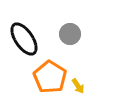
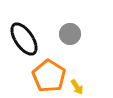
orange pentagon: moved 1 px left, 1 px up
yellow arrow: moved 1 px left, 1 px down
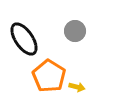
gray circle: moved 5 px right, 3 px up
yellow arrow: rotated 42 degrees counterclockwise
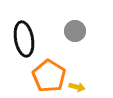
black ellipse: rotated 24 degrees clockwise
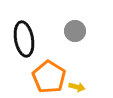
orange pentagon: moved 1 px down
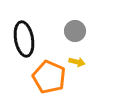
orange pentagon: rotated 8 degrees counterclockwise
yellow arrow: moved 25 px up
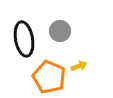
gray circle: moved 15 px left
yellow arrow: moved 2 px right, 4 px down; rotated 35 degrees counterclockwise
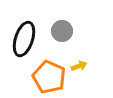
gray circle: moved 2 px right
black ellipse: rotated 28 degrees clockwise
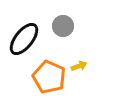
gray circle: moved 1 px right, 5 px up
black ellipse: rotated 20 degrees clockwise
